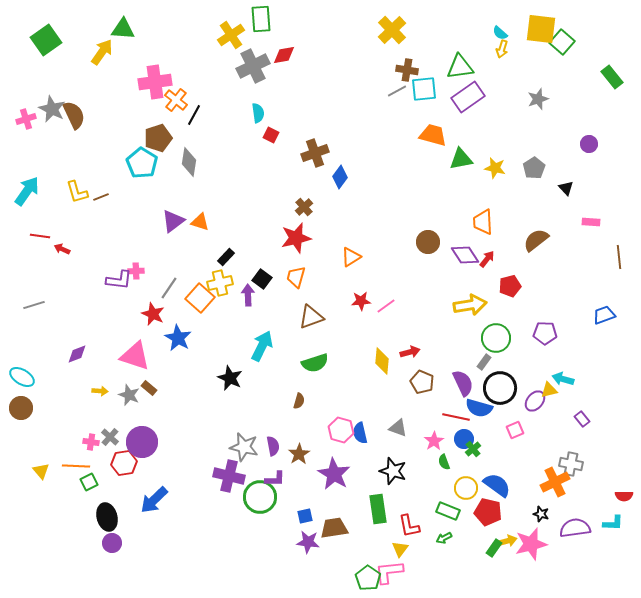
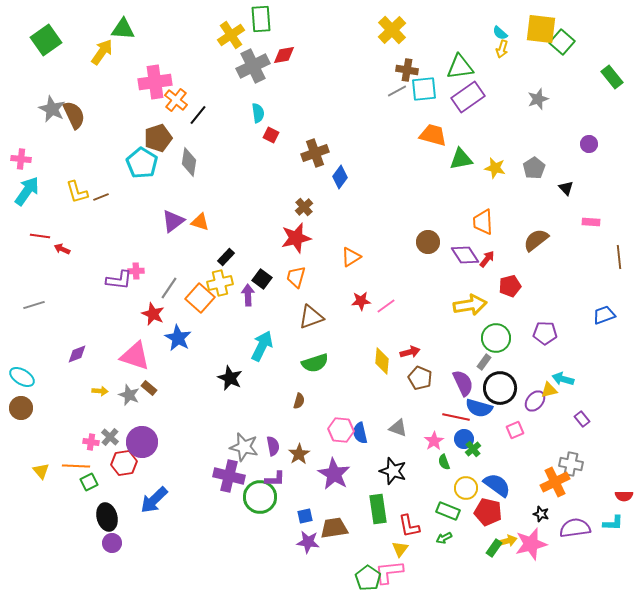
black line at (194, 115): moved 4 px right; rotated 10 degrees clockwise
pink cross at (26, 119): moved 5 px left, 40 px down; rotated 24 degrees clockwise
brown pentagon at (422, 382): moved 2 px left, 4 px up
pink hexagon at (341, 430): rotated 10 degrees counterclockwise
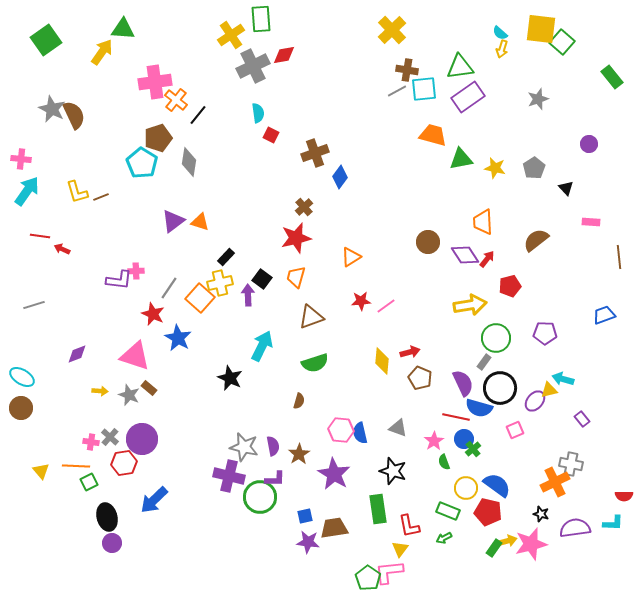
purple circle at (142, 442): moved 3 px up
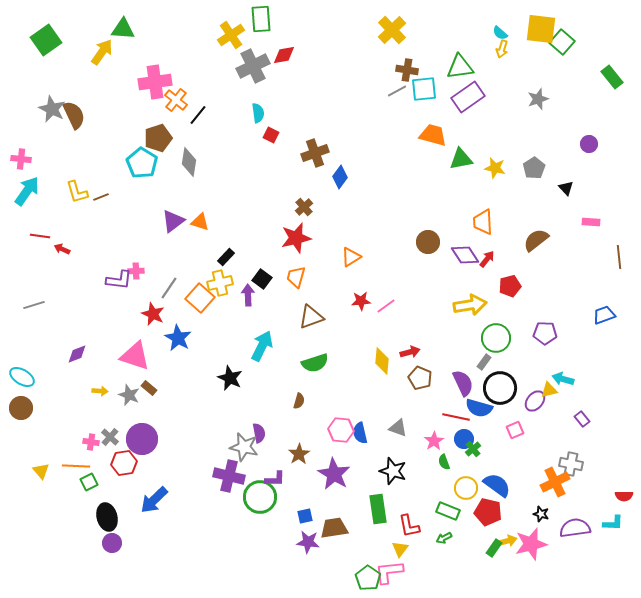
purple semicircle at (273, 446): moved 14 px left, 13 px up
